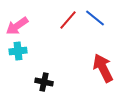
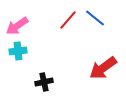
red arrow: rotated 100 degrees counterclockwise
black cross: rotated 24 degrees counterclockwise
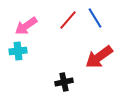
blue line: rotated 20 degrees clockwise
pink arrow: moved 9 px right
red arrow: moved 4 px left, 11 px up
black cross: moved 20 px right
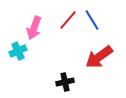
blue line: moved 3 px left, 2 px down
pink arrow: moved 8 px right, 2 px down; rotated 35 degrees counterclockwise
cyan cross: rotated 18 degrees counterclockwise
black cross: moved 1 px right
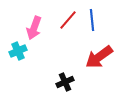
blue line: rotated 25 degrees clockwise
black cross: rotated 12 degrees counterclockwise
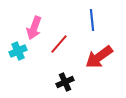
red line: moved 9 px left, 24 px down
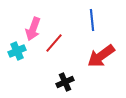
pink arrow: moved 1 px left, 1 px down
red line: moved 5 px left, 1 px up
cyan cross: moved 1 px left
red arrow: moved 2 px right, 1 px up
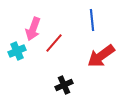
black cross: moved 1 px left, 3 px down
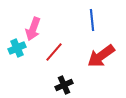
red line: moved 9 px down
cyan cross: moved 3 px up
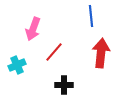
blue line: moved 1 px left, 4 px up
cyan cross: moved 17 px down
red arrow: moved 3 px up; rotated 132 degrees clockwise
black cross: rotated 24 degrees clockwise
